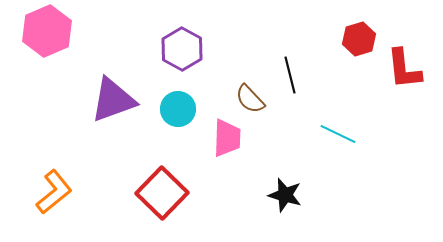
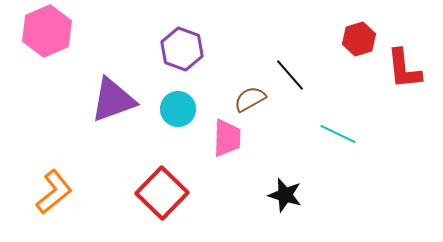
purple hexagon: rotated 9 degrees counterclockwise
black line: rotated 27 degrees counterclockwise
brown semicircle: rotated 104 degrees clockwise
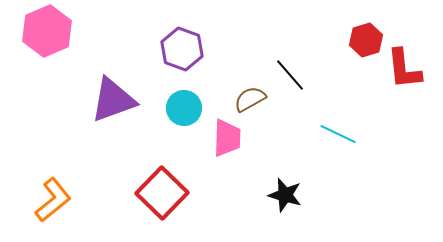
red hexagon: moved 7 px right, 1 px down
cyan circle: moved 6 px right, 1 px up
orange L-shape: moved 1 px left, 8 px down
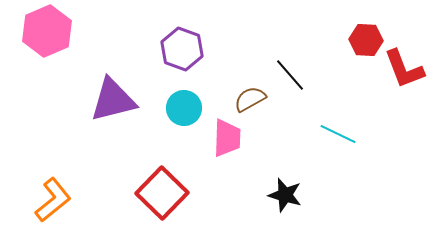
red hexagon: rotated 20 degrees clockwise
red L-shape: rotated 15 degrees counterclockwise
purple triangle: rotated 6 degrees clockwise
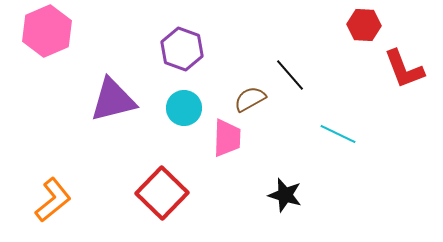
red hexagon: moved 2 px left, 15 px up
